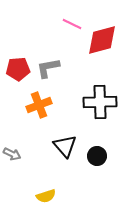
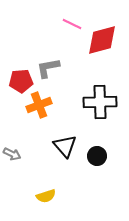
red pentagon: moved 3 px right, 12 px down
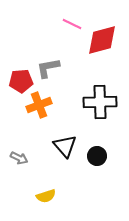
gray arrow: moved 7 px right, 4 px down
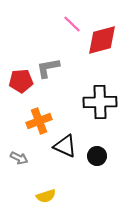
pink line: rotated 18 degrees clockwise
orange cross: moved 16 px down
black triangle: rotated 25 degrees counterclockwise
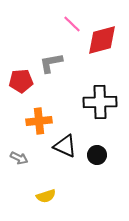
gray L-shape: moved 3 px right, 5 px up
orange cross: rotated 15 degrees clockwise
black circle: moved 1 px up
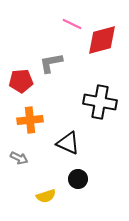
pink line: rotated 18 degrees counterclockwise
black cross: rotated 12 degrees clockwise
orange cross: moved 9 px left, 1 px up
black triangle: moved 3 px right, 3 px up
black circle: moved 19 px left, 24 px down
